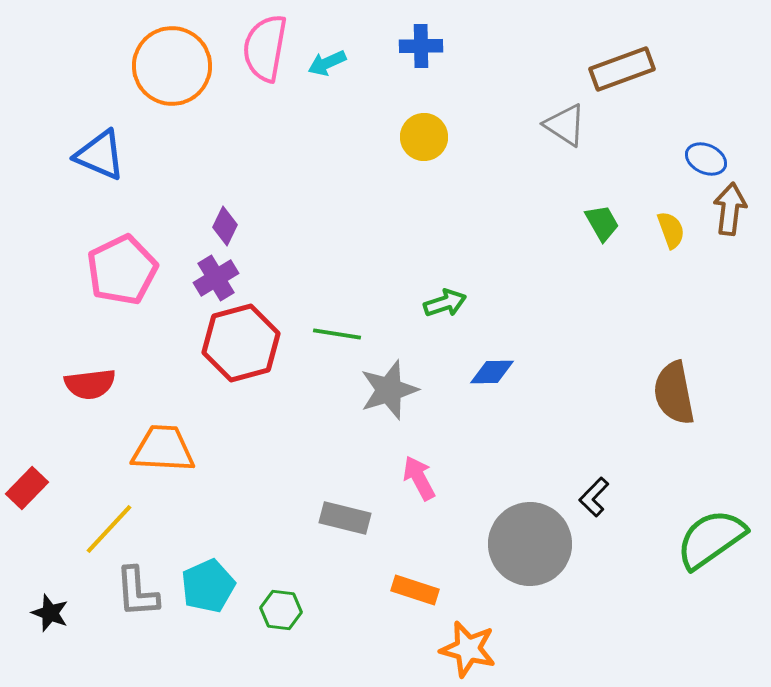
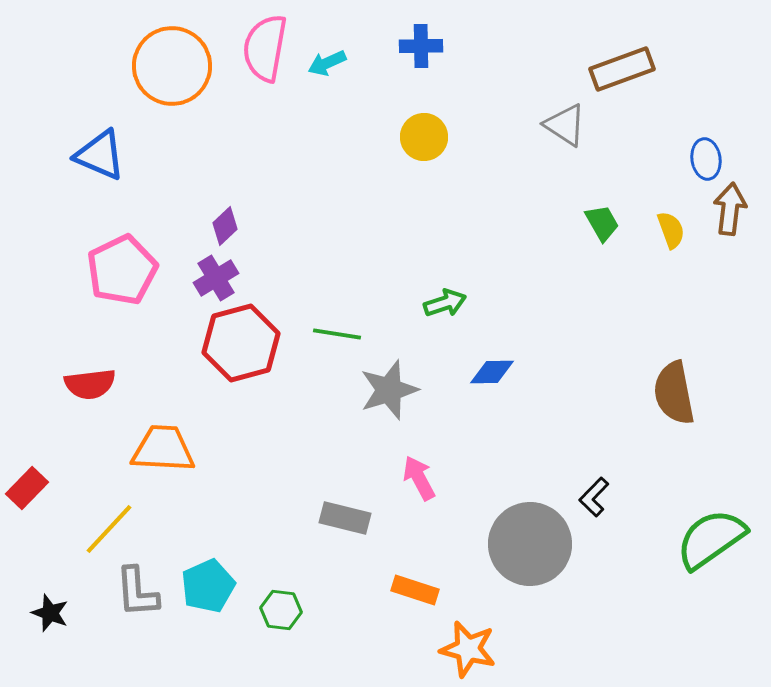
blue ellipse: rotated 57 degrees clockwise
purple diamond: rotated 21 degrees clockwise
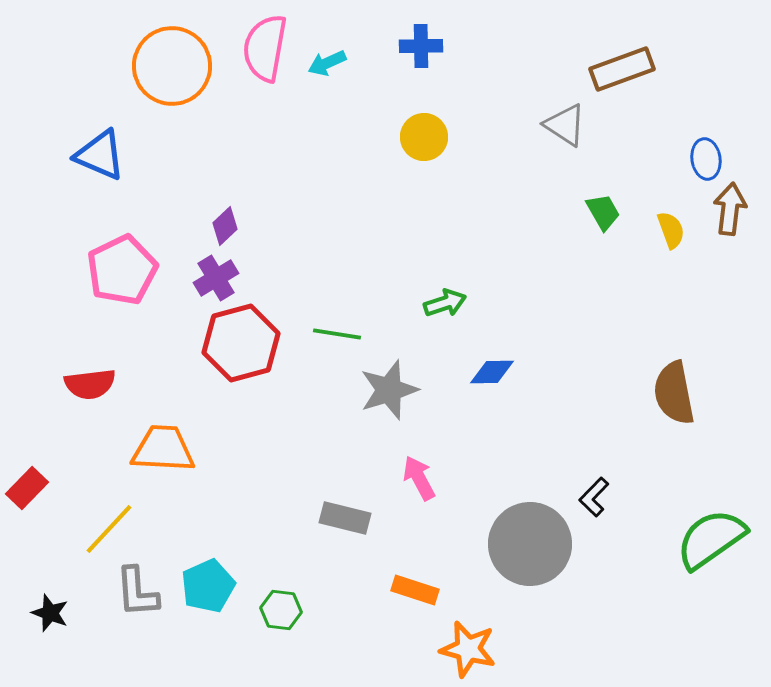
green trapezoid: moved 1 px right, 11 px up
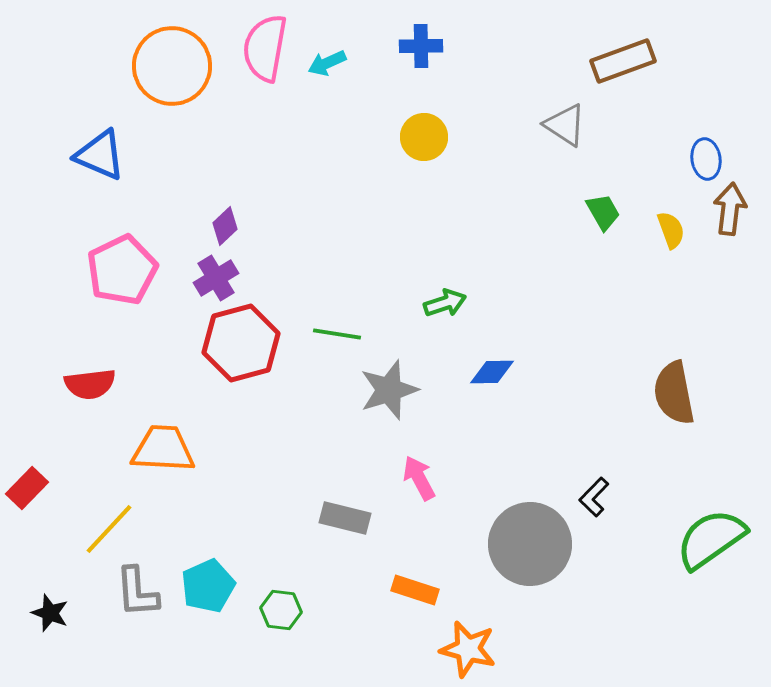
brown rectangle: moved 1 px right, 8 px up
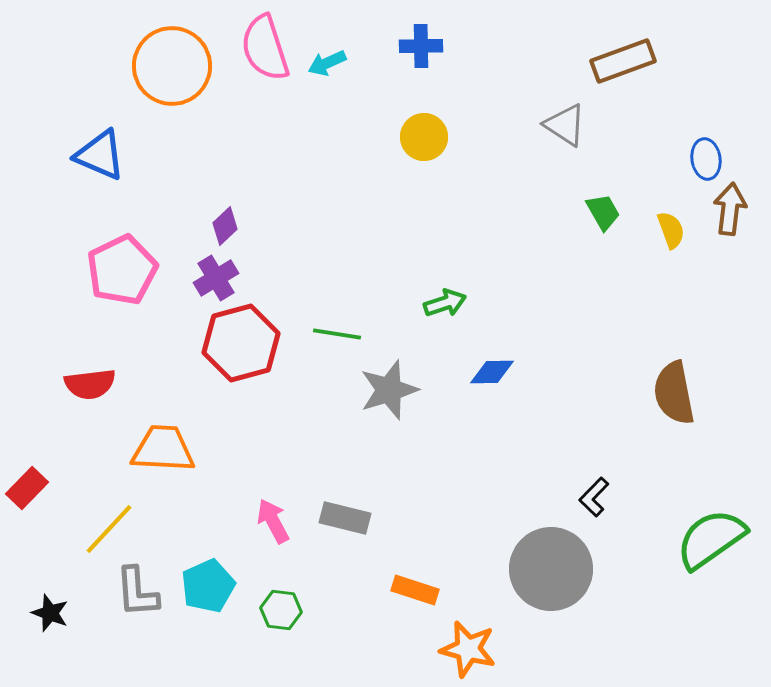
pink semicircle: rotated 28 degrees counterclockwise
pink arrow: moved 146 px left, 43 px down
gray circle: moved 21 px right, 25 px down
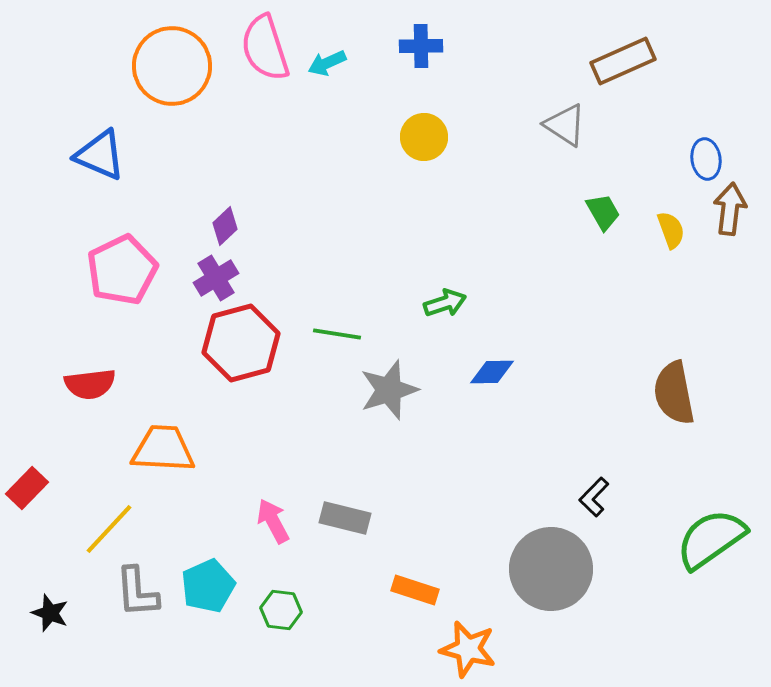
brown rectangle: rotated 4 degrees counterclockwise
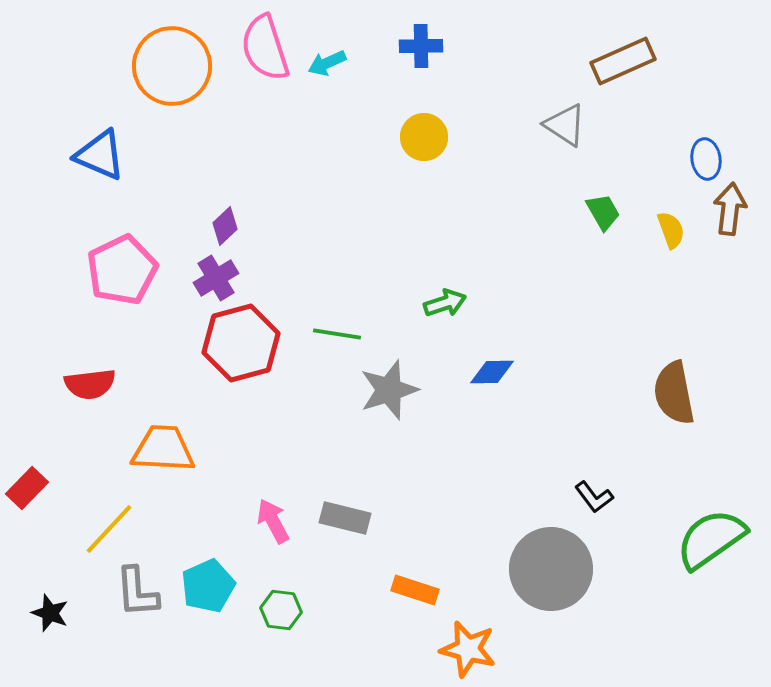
black L-shape: rotated 81 degrees counterclockwise
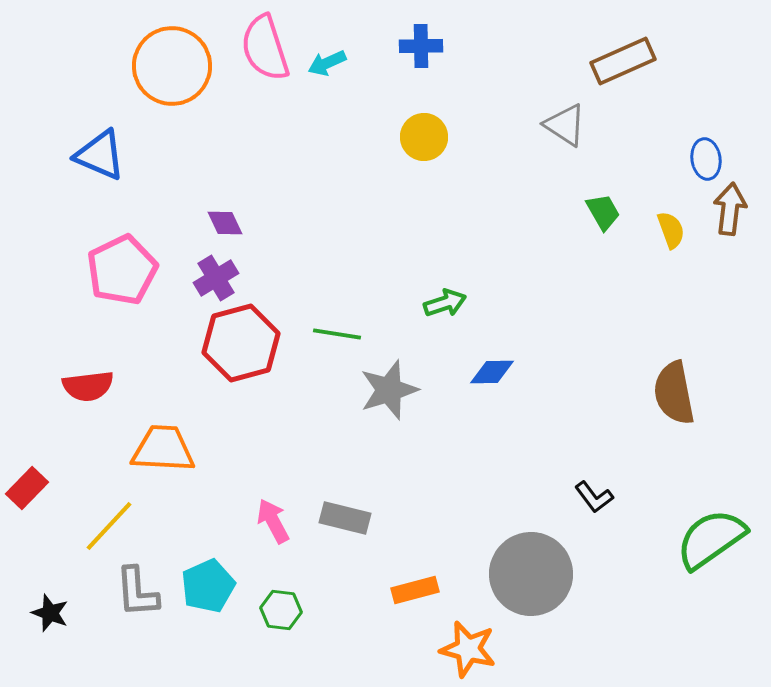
purple diamond: moved 3 px up; rotated 72 degrees counterclockwise
red semicircle: moved 2 px left, 2 px down
yellow line: moved 3 px up
gray circle: moved 20 px left, 5 px down
orange rectangle: rotated 33 degrees counterclockwise
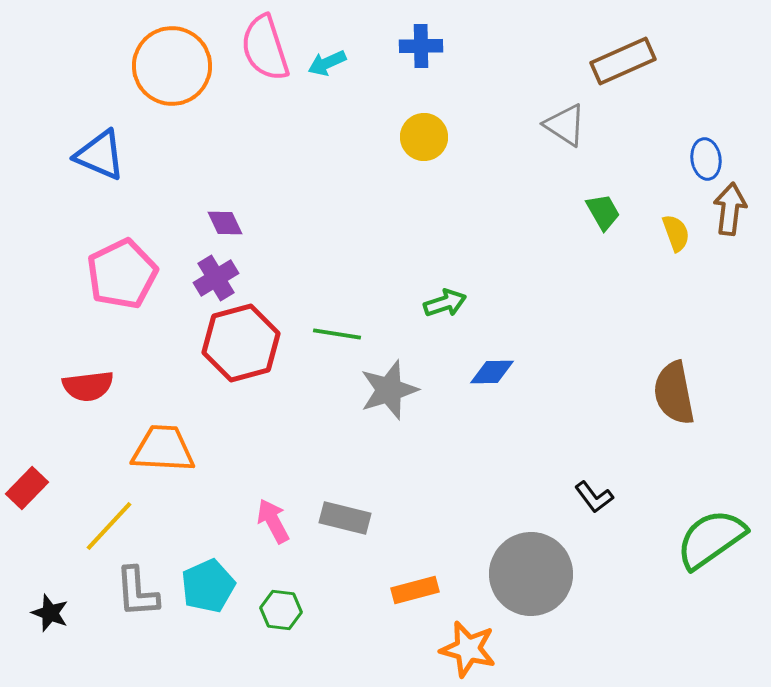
yellow semicircle: moved 5 px right, 3 px down
pink pentagon: moved 4 px down
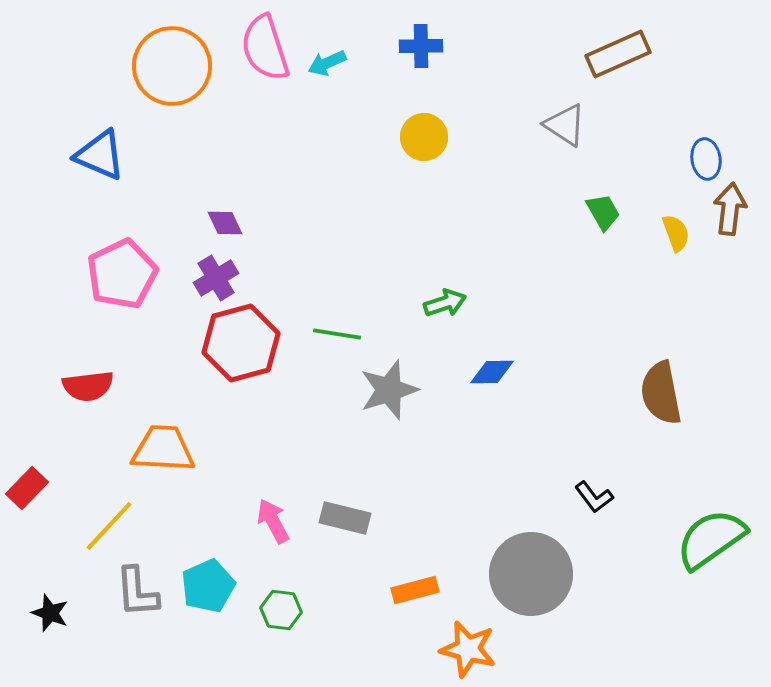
brown rectangle: moved 5 px left, 7 px up
brown semicircle: moved 13 px left
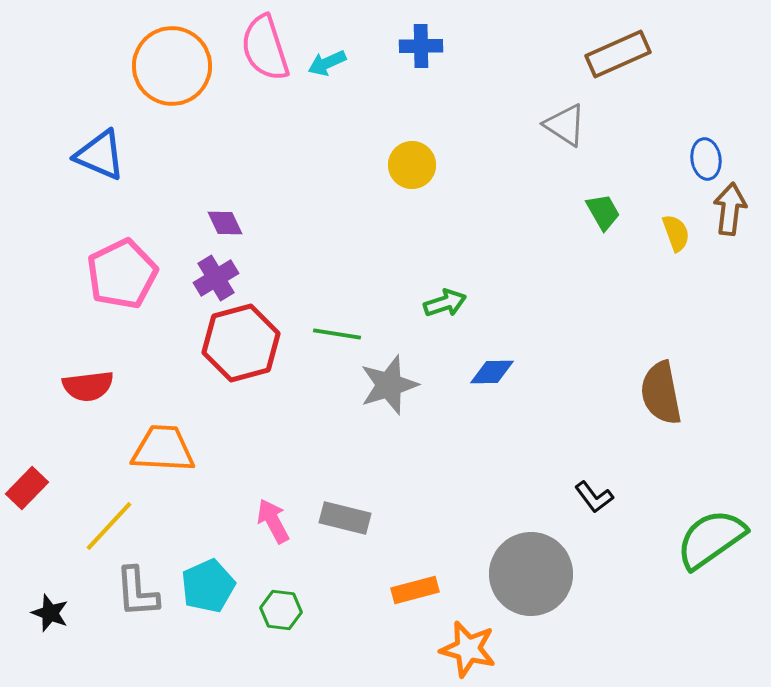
yellow circle: moved 12 px left, 28 px down
gray star: moved 5 px up
